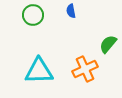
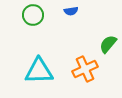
blue semicircle: rotated 88 degrees counterclockwise
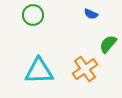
blue semicircle: moved 20 px right, 3 px down; rotated 32 degrees clockwise
orange cross: rotated 10 degrees counterclockwise
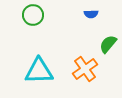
blue semicircle: rotated 24 degrees counterclockwise
